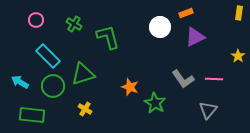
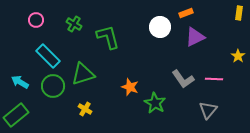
green rectangle: moved 16 px left; rotated 45 degrees counterclockwise
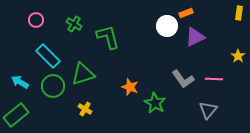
white circle: moved 7 px right, 1 px up
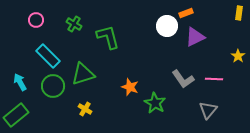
cyan arrow: rotated 30 degrees clockwise
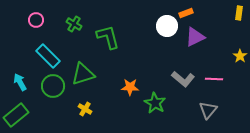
yellow star: moved 2 px right
gray L-shape: rotated 15 degrees counterclockwise
orange star: rotated 18 degrees counterclockwise
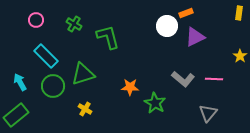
cyan rectangle: moved 2 px left
gray triangle: moved 3 px down
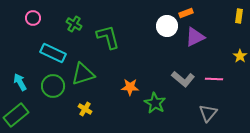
yellow rectangle: moved 3 px down
pink circle: moved 3 px left, 2 px up
cyan rectangle: moved 7 px right, 3 px up; rotated 20 degrees counterclockwise
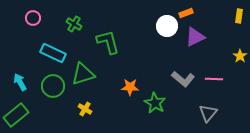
green L-shape: moved 5 px down
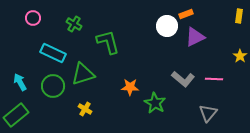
orange rectangle: moved 1 px down
